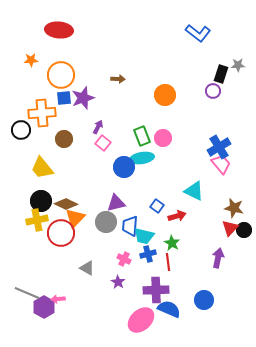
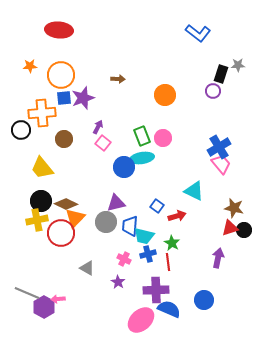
orange star at (31, 60): moved 1 px left, 6 px down
red triangle at (230, 228): rotated 30 degrees clockwise
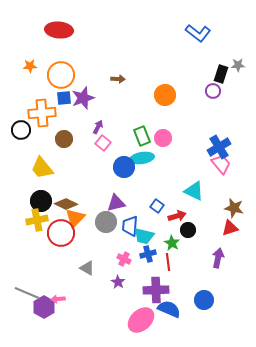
black circle at (244, 230): moved 56 px left
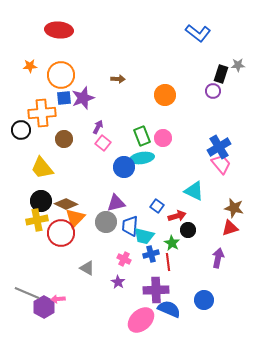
blue cross at (148, 254): moved 3 px right
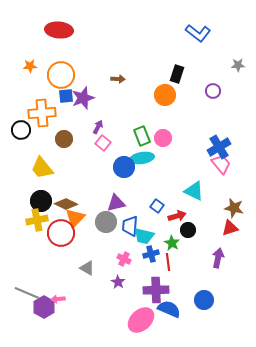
black rectangle at (221, 74): moved 44 px left
blue square at (64, 98): moved 2 px right, 2 px up
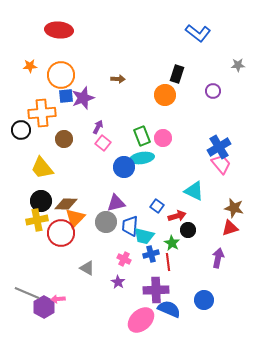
brown diamond at (66, 204): rotated 25 degrees counterclockwise
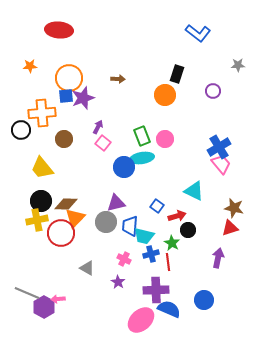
orange circle at (61, 75): moved 8 px right, 3 px down
pink circle at (163, 138): moved 2 px right, 1 px down
